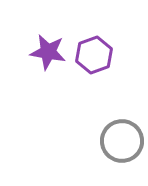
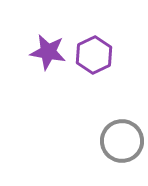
purple hexagon: rotated 6 degrees counterclockwise
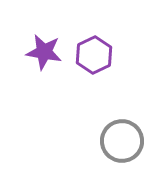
purple star: moved 4 px left
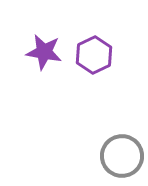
gray circle: moved 15 px down
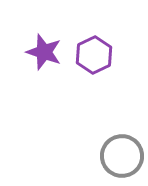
purple star: rotated 9 degrees clockwise
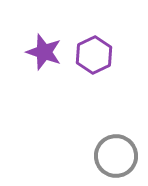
gray circle: moved 6 px left
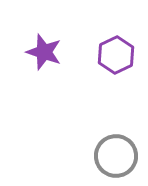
purple hexagon: moved 22 px right
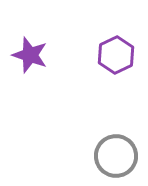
purple star: moved 14 px left, 3 px down
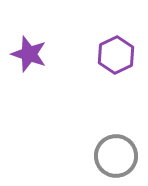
purple star: moved 1 px left, 1 px up
